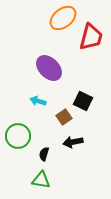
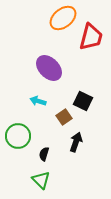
black arrow: moved 3 px right; rotated 120 degrees clockwise
green triangle: rotated 36 degrees clockwise
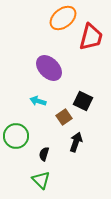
green circle: moved 2 px left
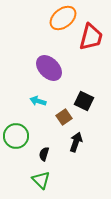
black square: moved 1 px right
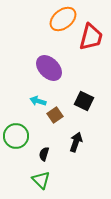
orange ellipse: moved 1 px down
brown square: moved 9 px left, 2 px up
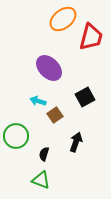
black square: moved 1 px right, 4 px up; rotated 36 degrees clockwise
green triangle: rotated 24 degrees counterclockwise
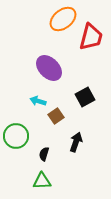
brown square: moved 1 px right, 1 px down
green triangle: moved 1 px right, 1 px down; rotated 24 degrees counterclockwise
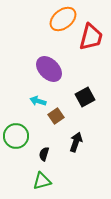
purple ellipse: moved 1 px down
green triangle: rotated 12 degrees counterclockwise
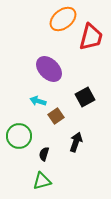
green circle: moved 3 px right
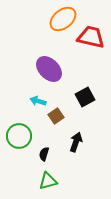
red trapezoid: rotated 92 degrees counterclockwise
green triangle: moved 6 px right
